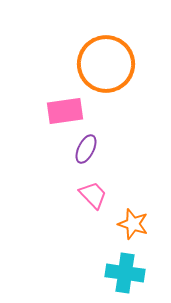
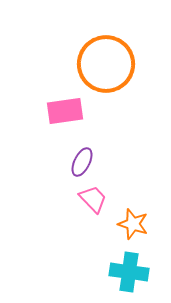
purple ellipse: moved 4 px left, 13 px down
pink trapezoid: moved 4 px down
cyan cross: moved 4 px right, 1 px up
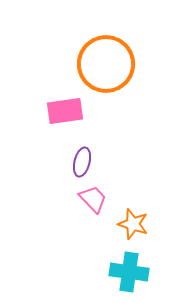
purple ellipse: rotated 12 degrees counterclockwise
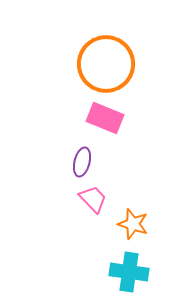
pink rectangle: moved 40 px right, 7 px down; rotated 30 degrees clockwise
